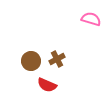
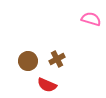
brown circle: moved 3 px left
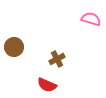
brown circle: moved 14 px left, 14 px up
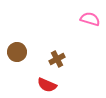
pink semicircle: moved 1 px left
brown circle: moved 3 px right, 5 px down
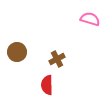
red semicircle: rotated 66 degrees clockwise
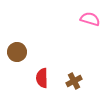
brown cross: moved 17 px right, 22 px down
red semicircle: moved 5 px left, 7 px up
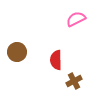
pink semicircle: moved 14 px left; rotated 42 degrees counterclockwise
red semicircle: moved 14 px right, 18 px up
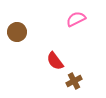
brown circle: moved 20 px up
red semicircle: moved 1 px left, 1 px down; rotated 36 degrees counterclockwise
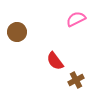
brown cross: moved 2 px right, 1 px up
